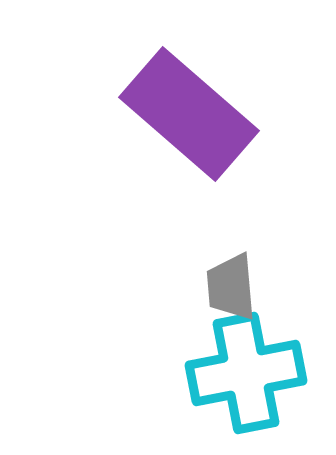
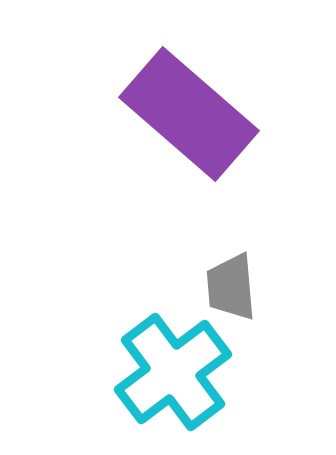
cyan cross: moved 73 px left, 1 px up; rotated 26 degrees counterclockwise
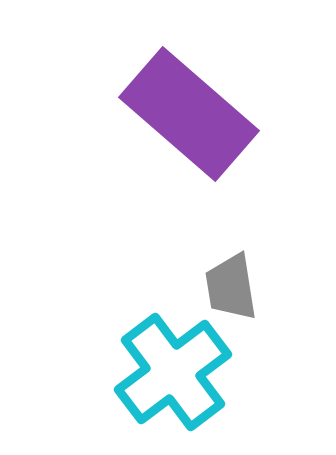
gray trapezoid: rotated 4 degrees counterclockwise
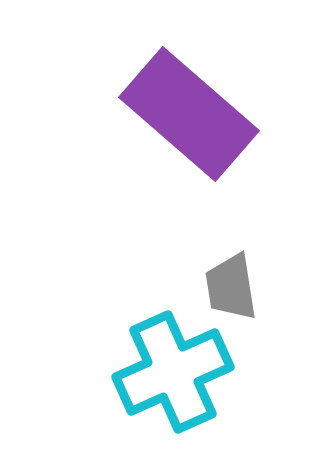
cyan cross: rotated 13 degrees clockwise
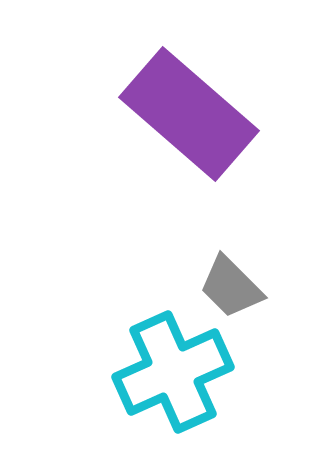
gray trapezoid: rotated 36 degrees counterclockwise
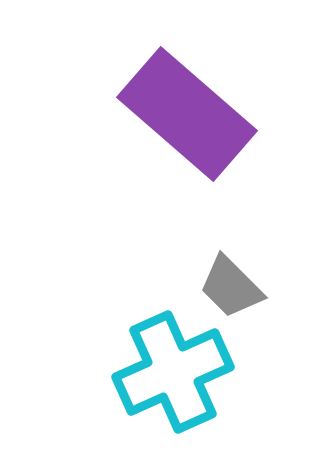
purple rectangle: moved 2 px left
